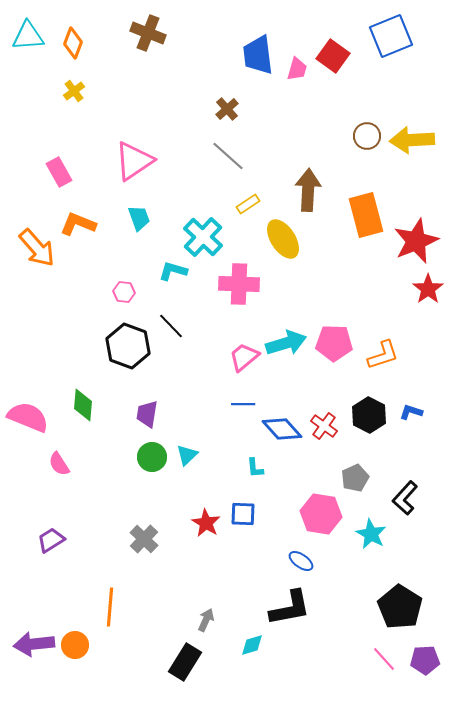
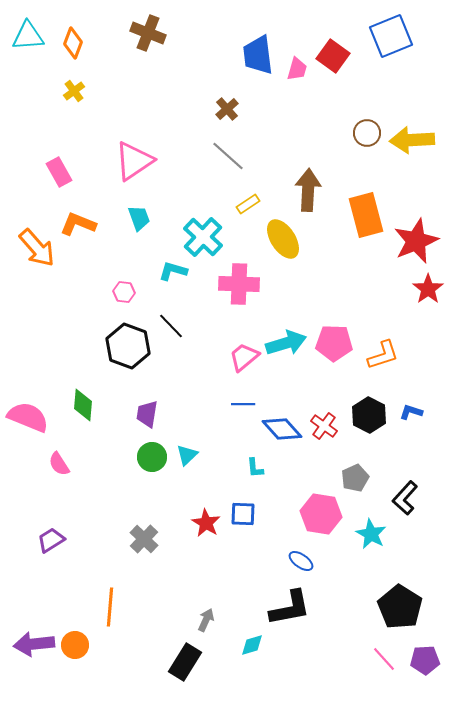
brown circle at (367, 136): moved 3 px up
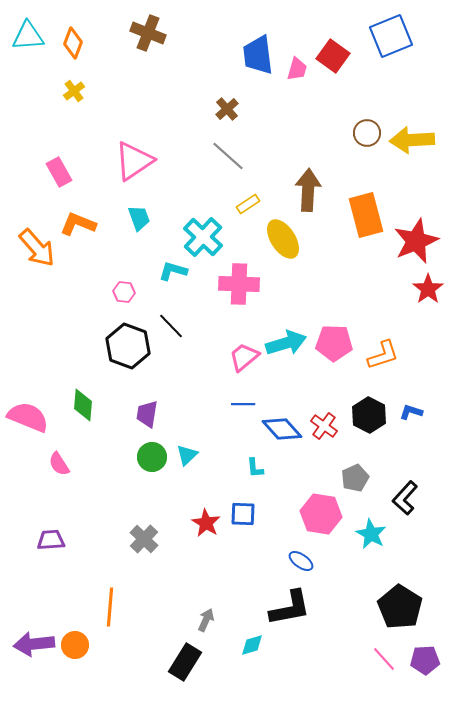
purple trapezoid at (51, 540): rotated 28 degrees clockwise
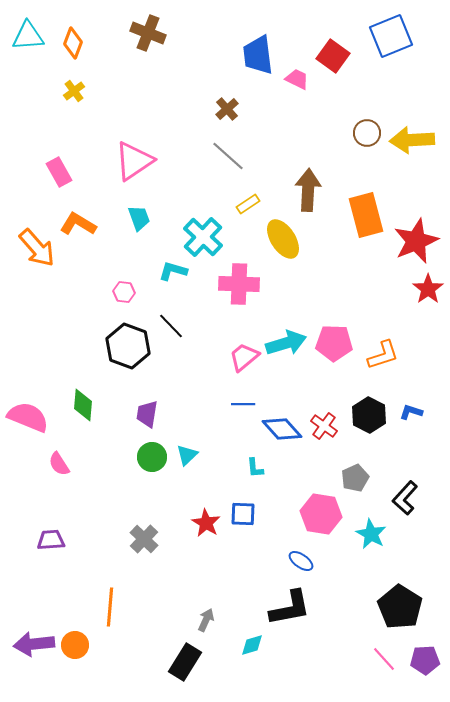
pink trapezoid at (297, 69): moved 10 px down; rotated 80 degrees counterclockwise
orange L-shape at (78, 224): rotated 9 degrees clockwise
